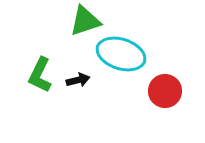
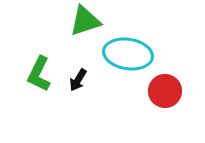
cyan ellipse: moved 7 px right; rotated 9 degrees counterclockwise
green L-shape: moved 1 px left, 1 px up
black arrow: rotated 135 degrees clockwise
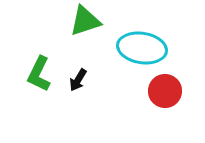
cyan ellipse: moved 14 px right, 6 px up
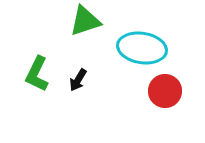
green L-shape: moved 2 px left
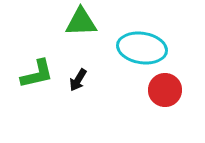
green triangle: moved 4 px left, 1 px down; rotated 16 degrees clockwise
green L-shape: rotated 129 degrees counterclockwise
red circle: moved 1 px up
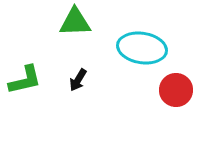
green triangle: moved 6 px left
green L-shape: moved 12 px left, 6 px down
red circle: moved 11 px right
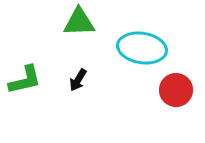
green triangle: moved 4 px right
